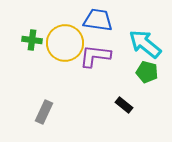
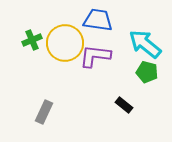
green cross: rotated 30 degrees counterclockwise
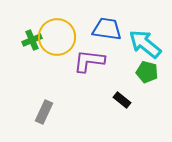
blue trapezoid: moved 9 px right, 9 px down
yellow circle: moved 8 px left, 6 px up
purple L-shape: moved 6 px left, 5 px down
black rectangle: moved 2 px left, 5 px up
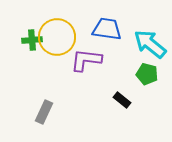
green cross: rotated 18 degrees clockwise
cyan arrow: moved 5 px right
purple L-shape: moved 3 px left, 1 px up
green pentagon: moved 2 px down
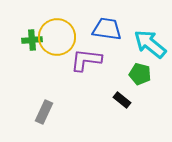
green pentagon: moved 7 px left
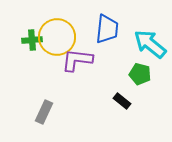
blue trapezoid: rotated 88 degrees clockwise
purple L-shape: moved 9 px left
black rectangle: moved 1 px down
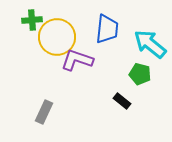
green cross: moved 20 px up
purple L-shape: rotated 12 degrees clockwise
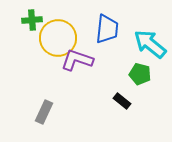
yellow circle: moved 1 px right, 1 px down
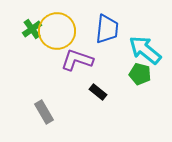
green cross: moved 9 px down; rotated 30 degrees counterclockwise
yellow circle: moved 1 px left, 7 px up
cyan arrow: moved 5 px left, 6 px down
black rectangle: moved 24 px left, 9 px up
gray rectangle: rotated 55 degrees counterclockwise
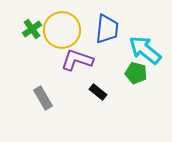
yellow circle: moved 5 px right, 1 px up
green pentagon: moved 4 px left, 1 px up
gray rectangle: moved 1 px left, 14 px up
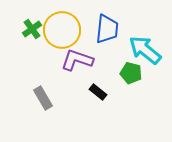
green pentagon: moved 5 px left
